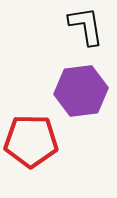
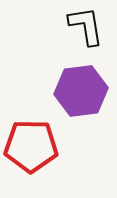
red pentagon: moved 5 px down
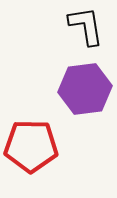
purple hexagon: moved 4 px right, 2 px up
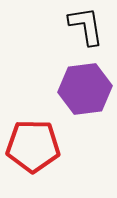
red pentagon: moved 2 px right
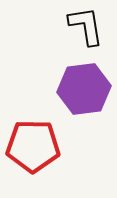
purple hexagon: moved 1 px left
